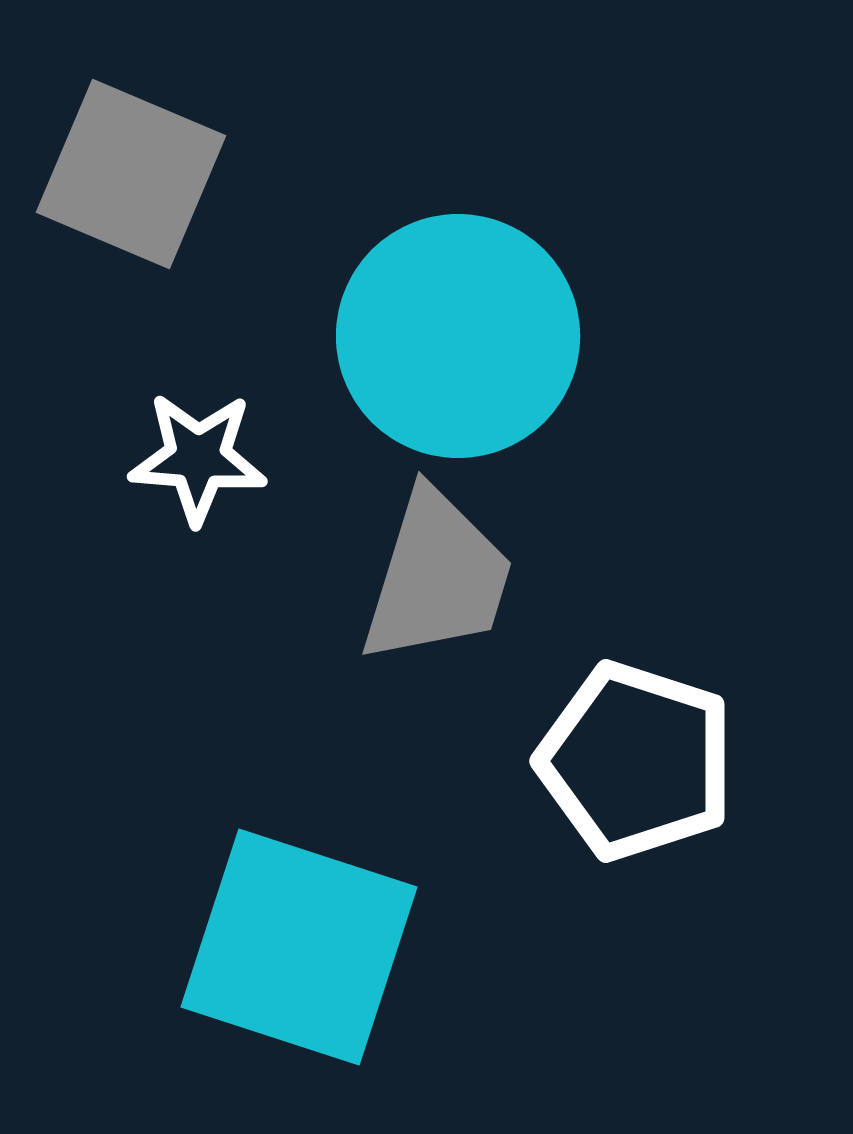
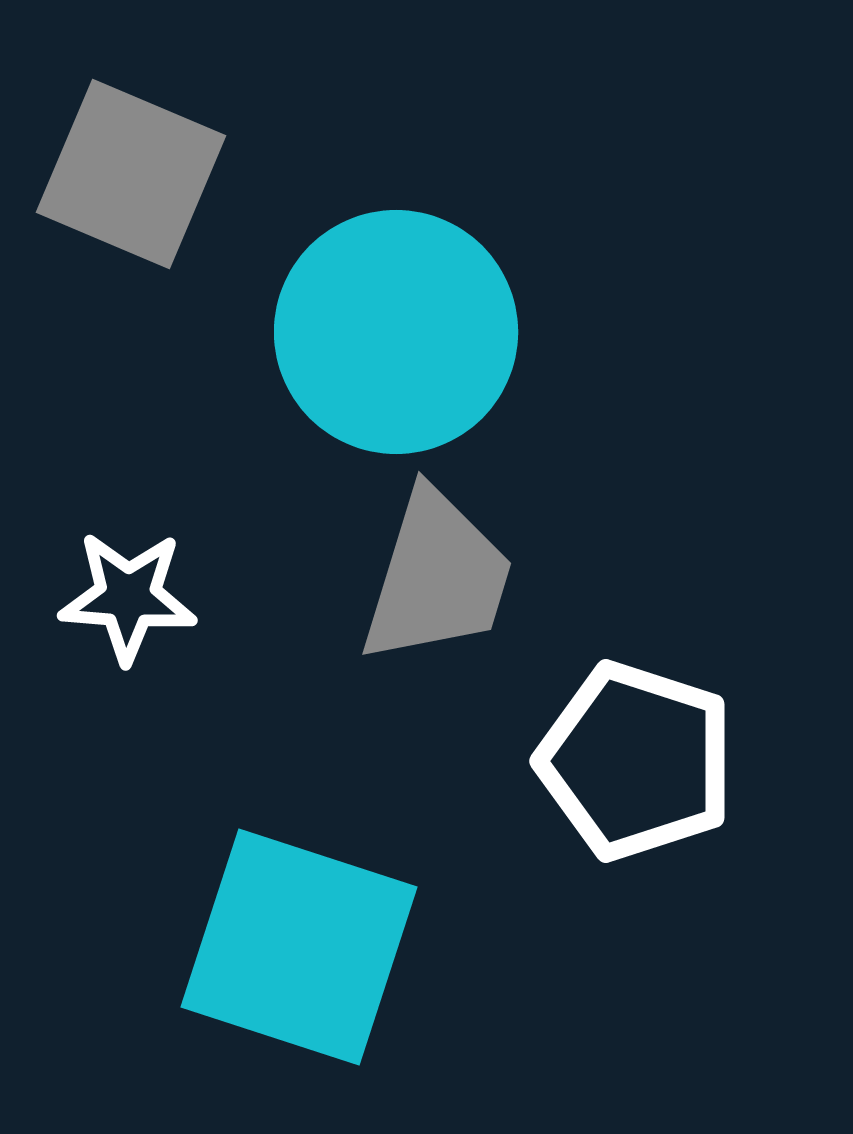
cyan circle: moved 62 px left, 4 px up
white star: moved 70 px left, 139 px down
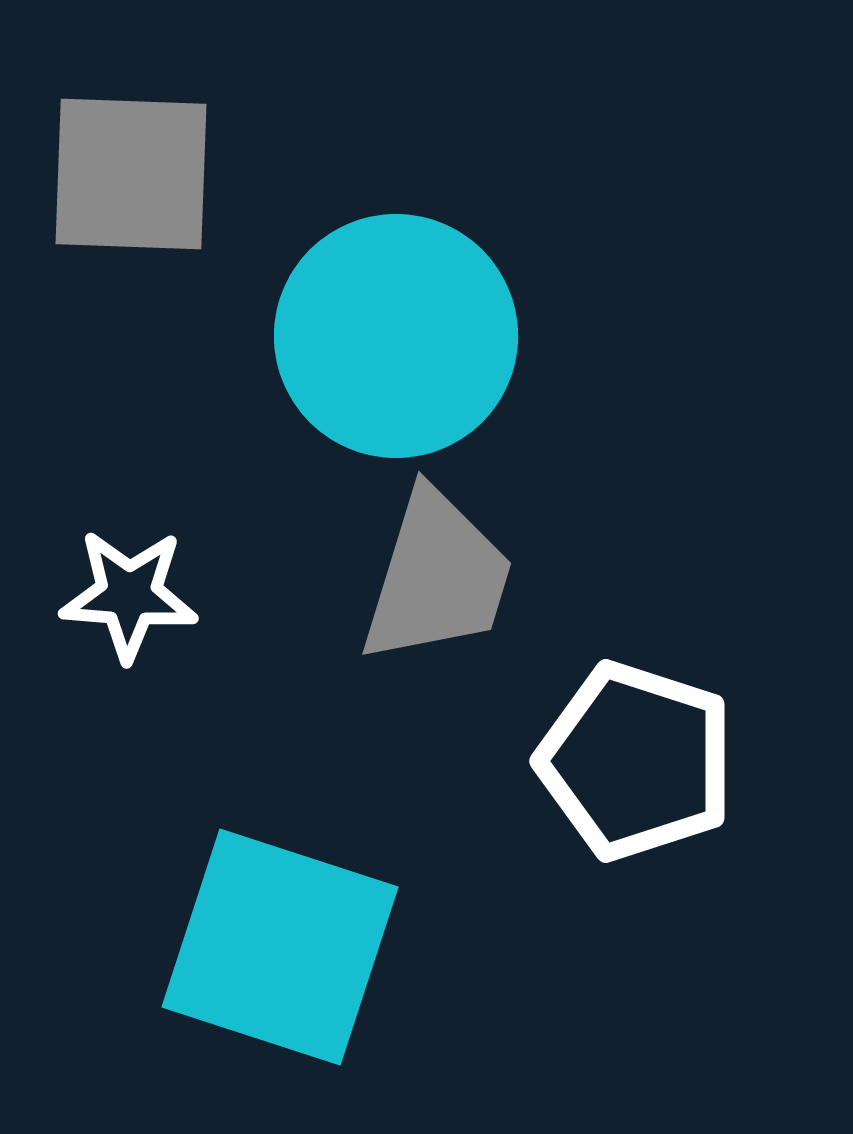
gray square: rotated 21 degrees counterclockwise
cyan circle: moved 4 px down
white star: moved 1 px right, 2 px up
cyan square: moved 19 px left
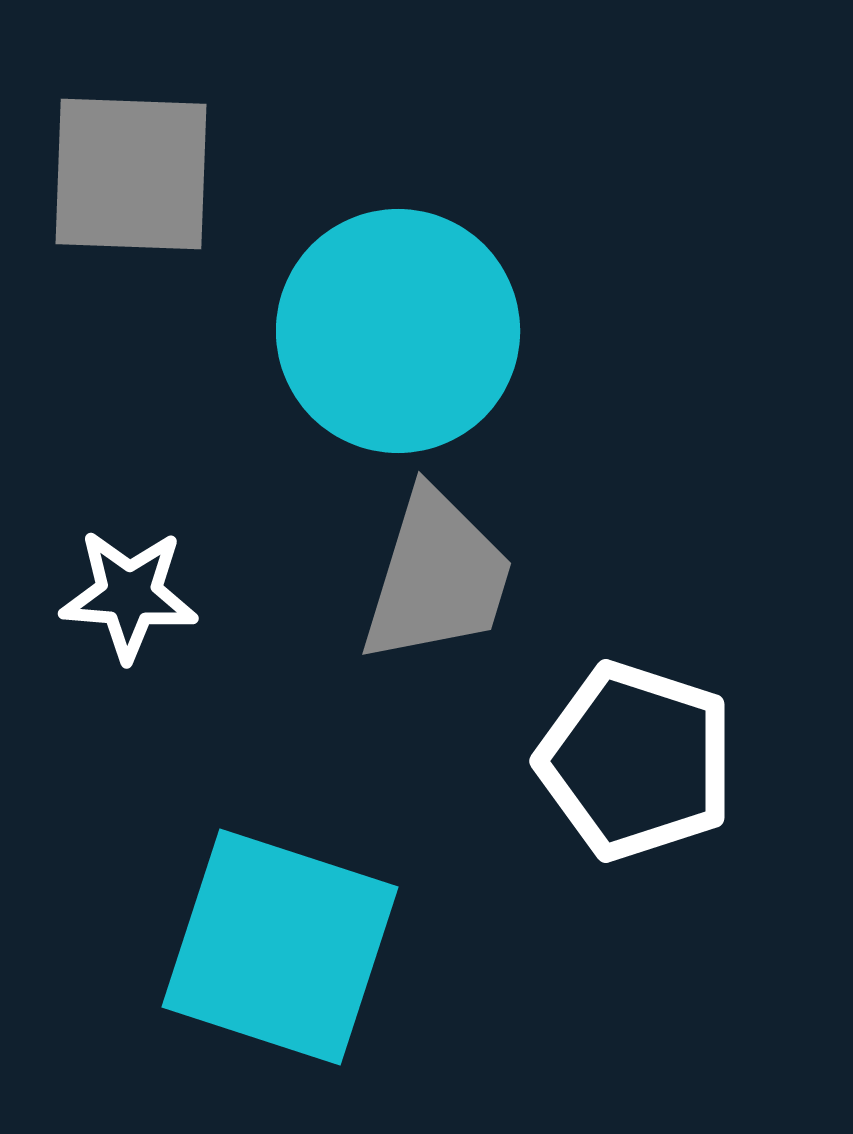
cyan circle: moved 2 px right, 5 px up
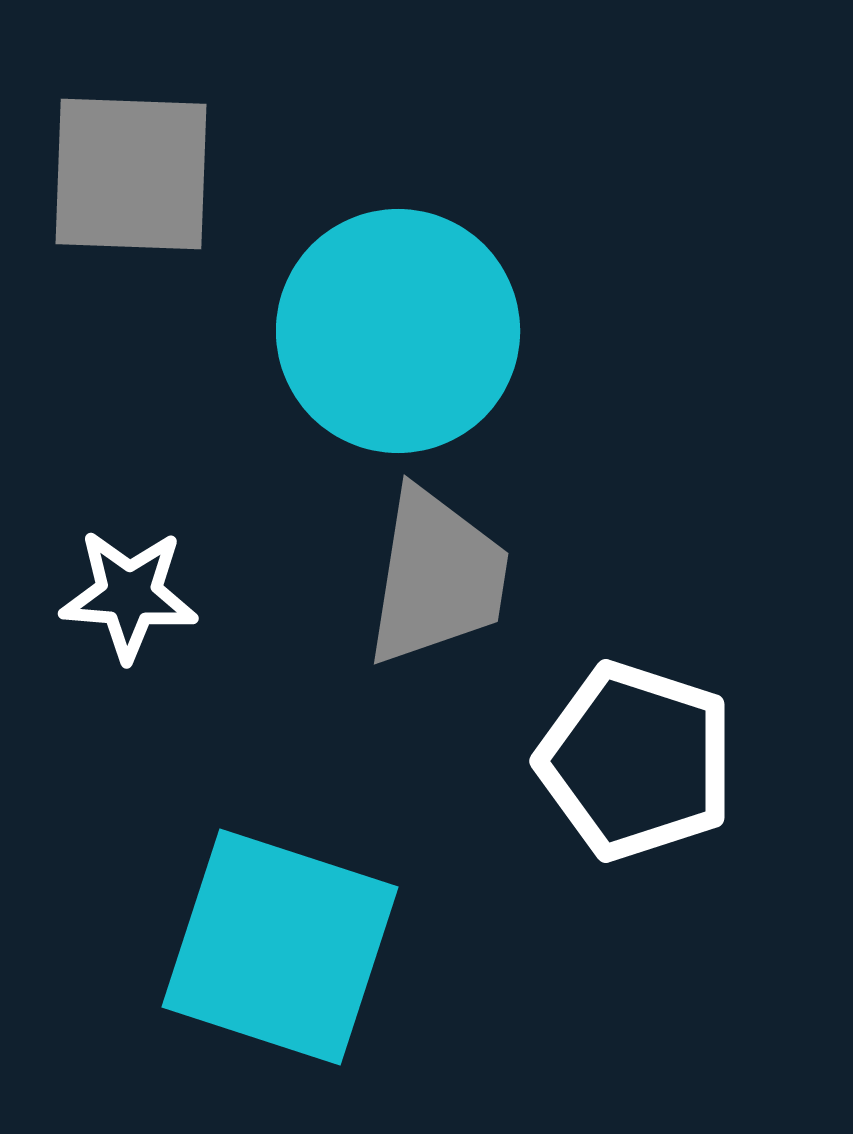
gray trapezoid: rotated 8 degrees counterclockwise
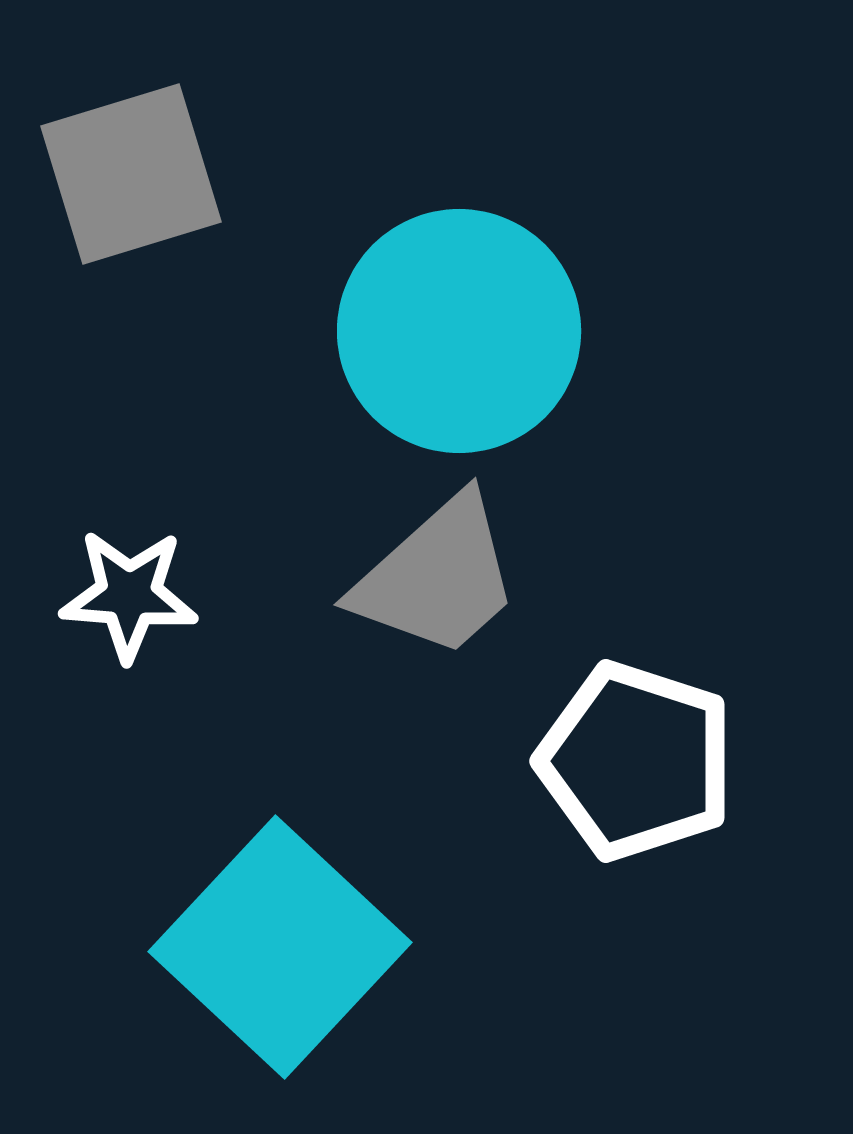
gray square: rotated 19 degrees counterclockwise
cyan circle: moved 61 px right
gray trapezoid: rotated 39 degrees clockwise
cyan square: rotated 25 degrees clockwise
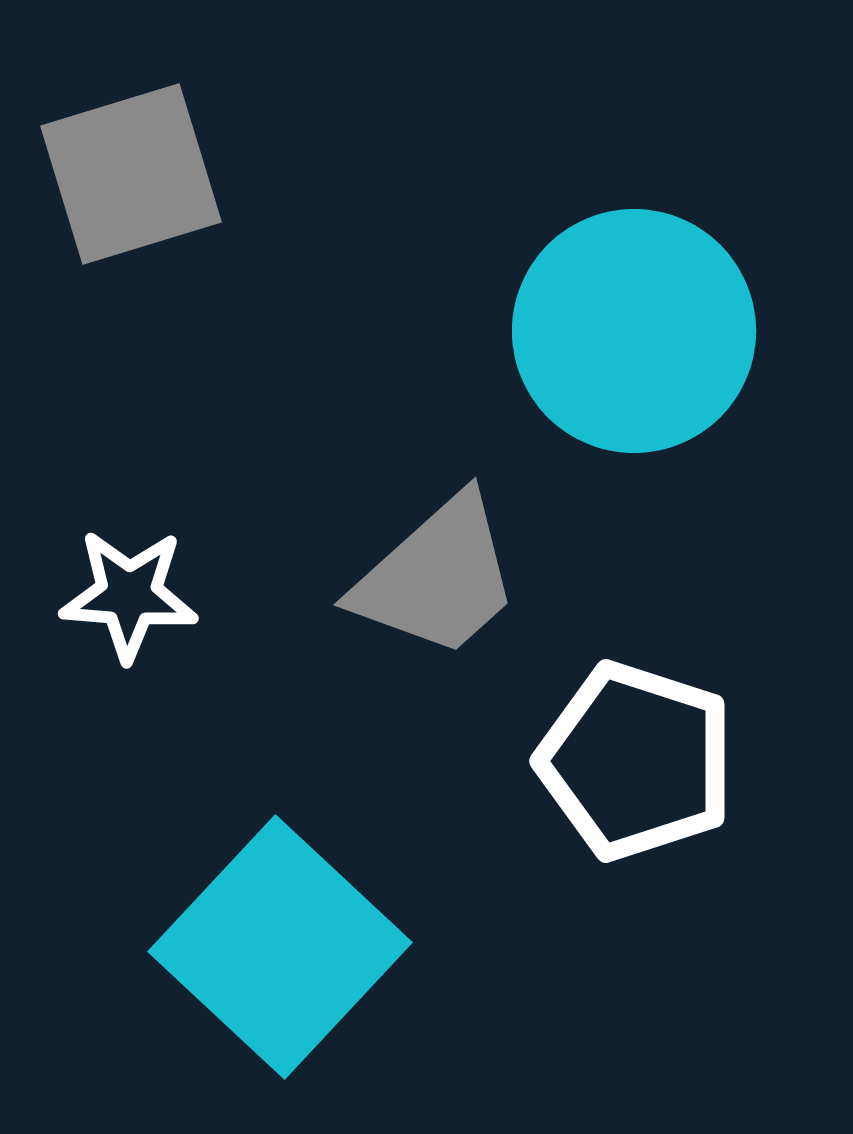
cyan circle: moved 175 px right
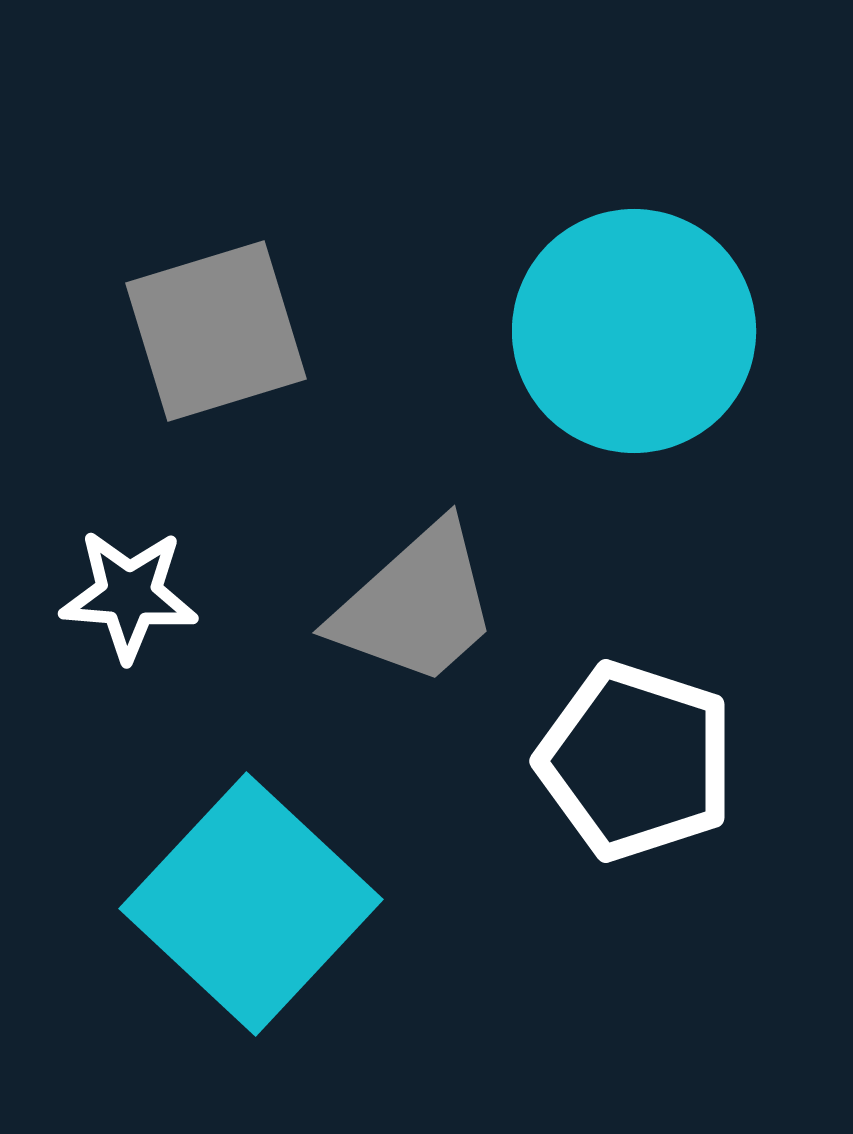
gray square: moved 85 px right, 157 px down
gray trapezoid: moved 21 px left, 28 px down
cyan square: moved 29 px left, 43 px up
